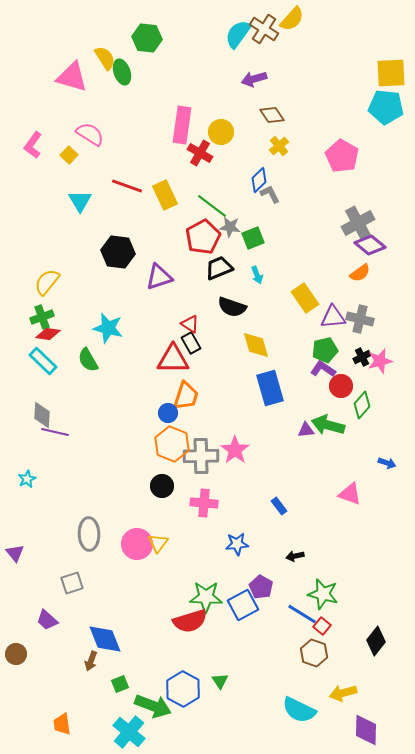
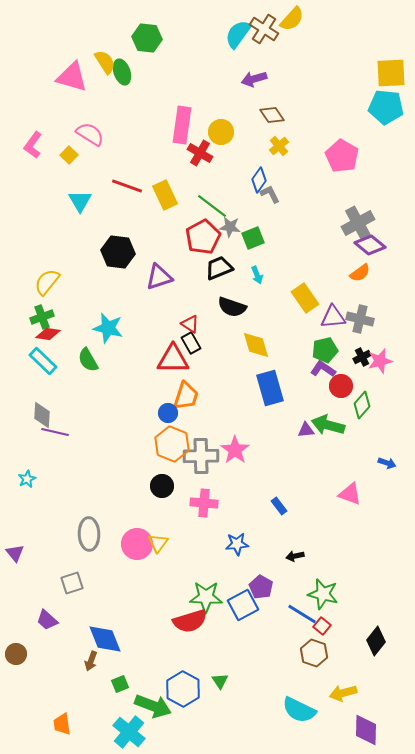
yellow semicircle at (105, 58): moved 4 px down
blue diamond at (259, 180): rotated 10 degrees counterclockwise
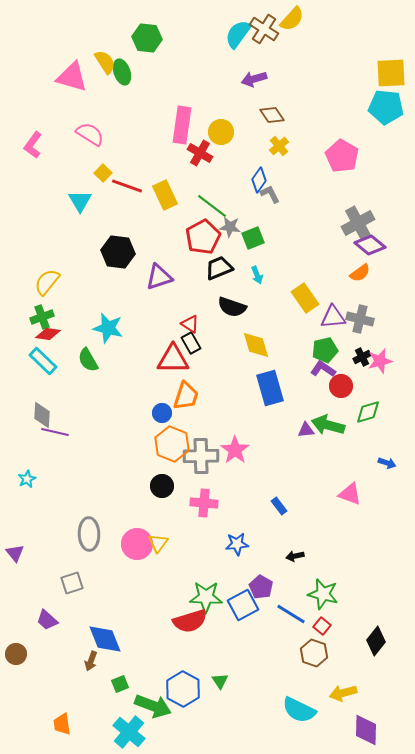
yellow square at (69, 155): moved 34 px right, 18 px down
green diamond at (362, 405): moved 6 px right, 7 px down; rotated 32 degrees clockwise
blue circle at (168, 413): moved 6 px left
blue line at (302, 614): moved 11 px left
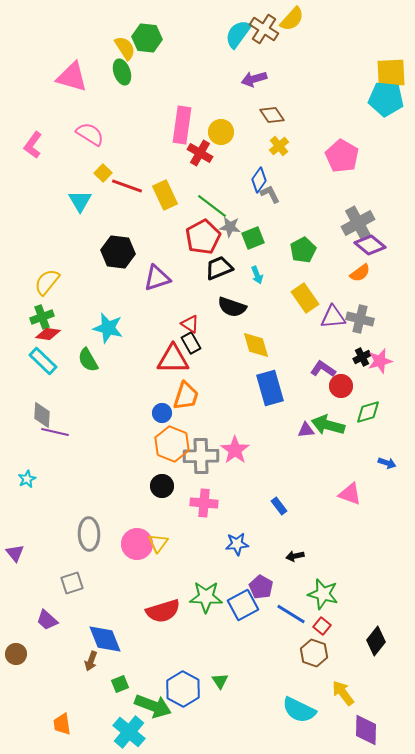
yellow semicircle at (105, 62): moved 20 px right, 14 px up
cyan pentagon at (386, 107): moved 8 px up
purple triangle at (159, 277): moved 2 px left, 1 px down
green pentagon at (325, 350): moved 22 px left, 100 px up; rotated 15 degrees counterclockwise
red semicircle at (190, 621): moved 27 px left, 10 px up
yellow arrow at (343, 693): rotated 68 degrees clockwise
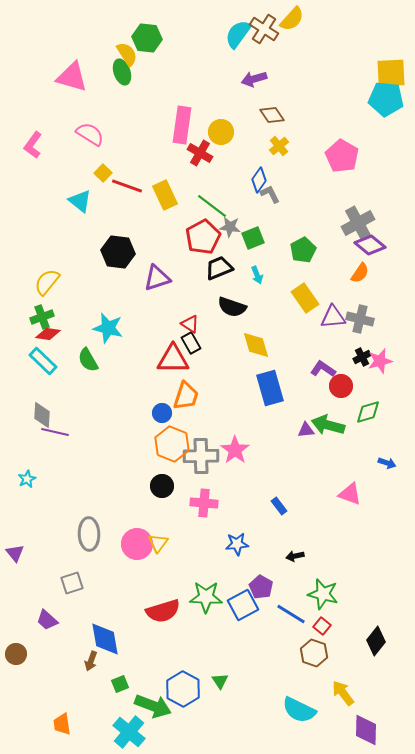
yellow semicircle at (125, 48): moved 2 px right, 6 px down
cyan triangle at (80, 201): rotated 20 degrees counterclockwise
orange semicircle at (360, 273): rotated 20 degrees counterclockwise
blue diamond at (105, 639): rotated 12 degrees clockwise
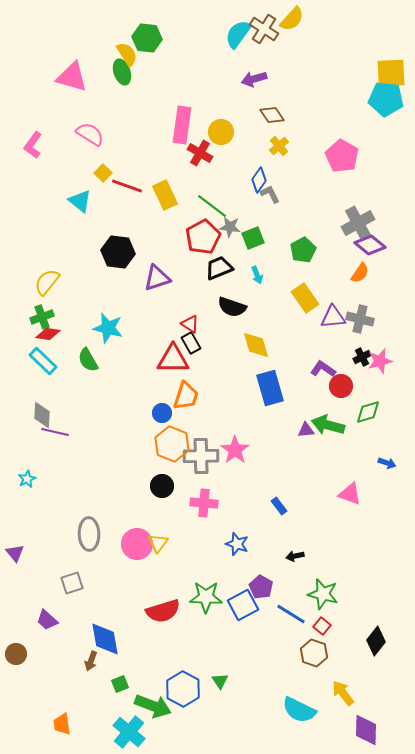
blue star at (237, 544): rotated 25 degrees clockwise
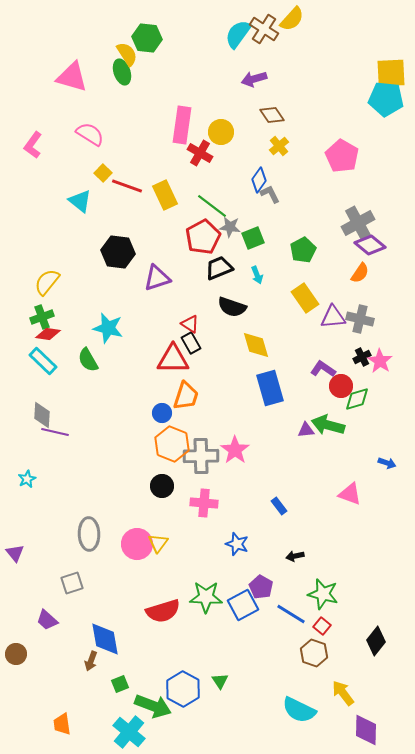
pink star at (380, 361): rotated 25 degrees counterclockwise
green diamond at (368, 412): moved 11 px left, 13 px up
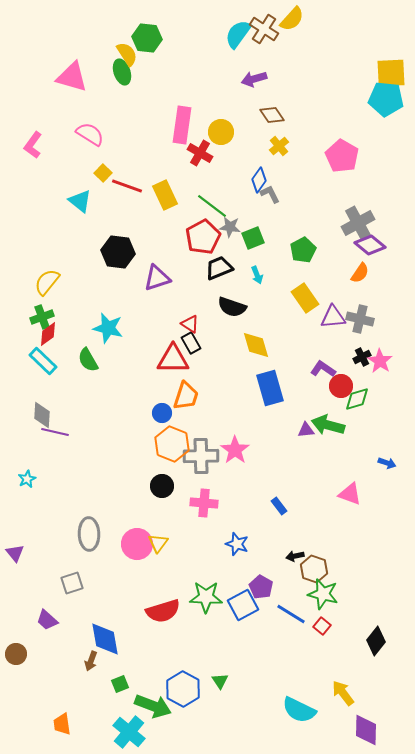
red diamond at (48, 334): rotated 45 degrees counterclockwise
brown hexagon at (314, 653): moved 84 px up
